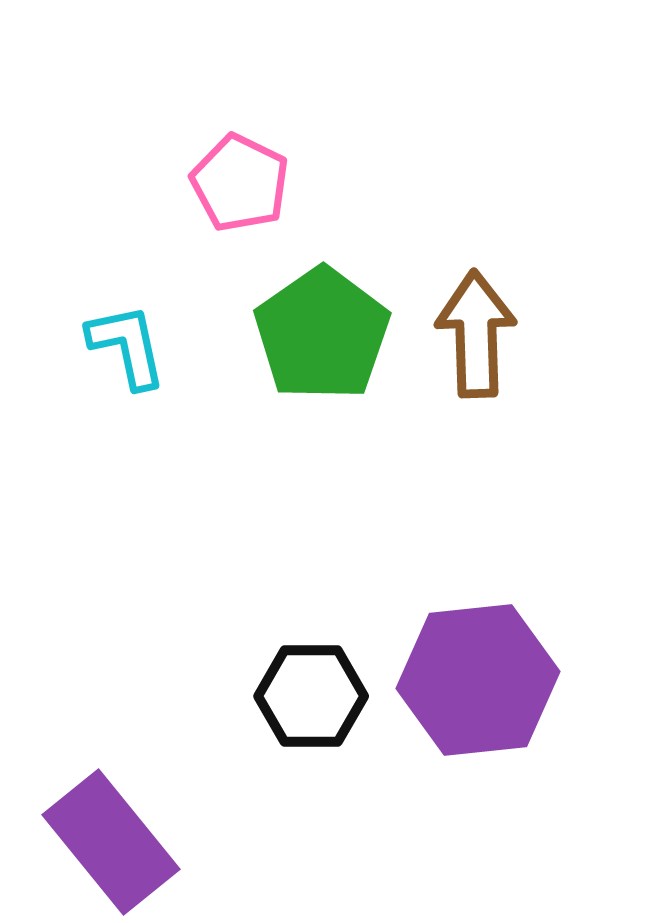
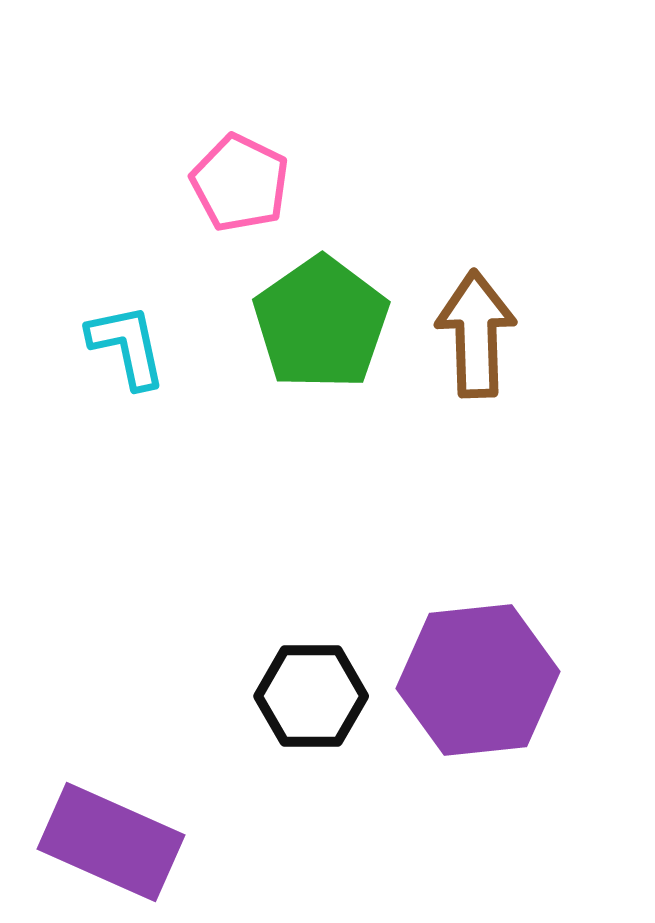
green pentagon: moved 1 px left, 11 px up
purple rectangle: rotated 27 degrees counterclockwise
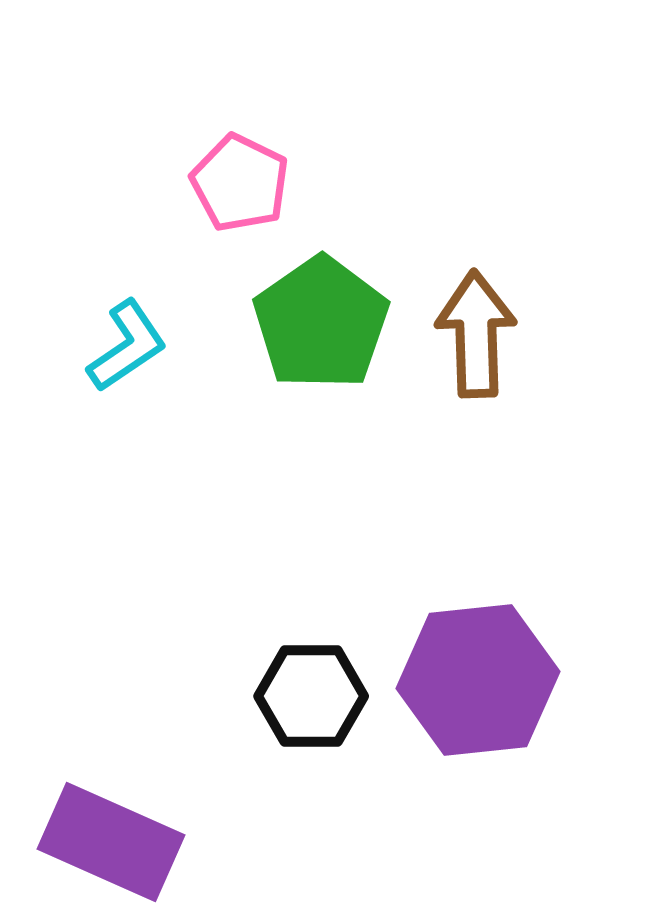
cyan L-shape: rotated 68 degrees clockwise
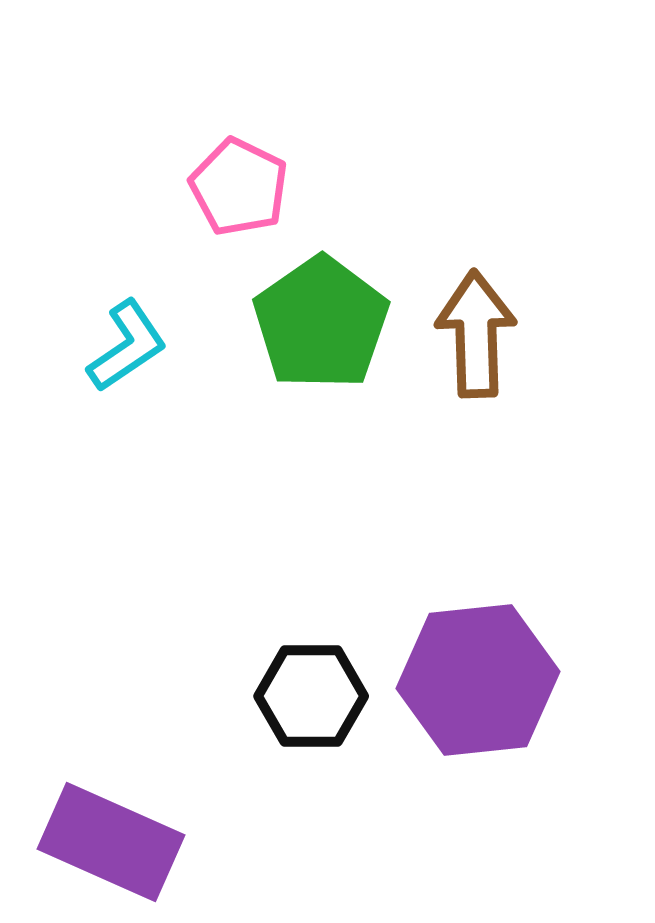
pink pentagon: moved 1 px left, 4 px down
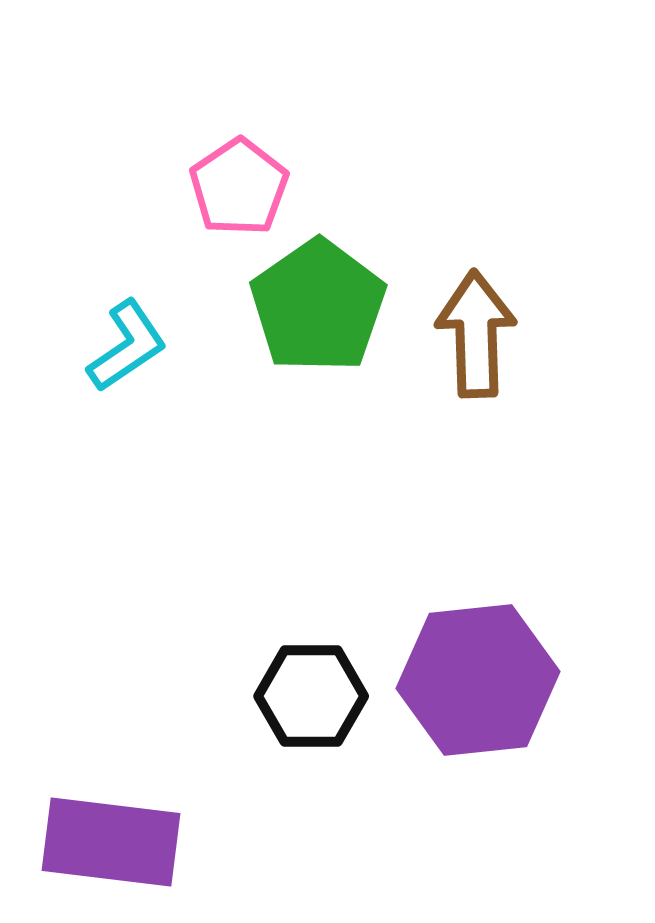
pink pentagon: rotated 12 degrees clockwise
green pentagon: moved 3 px left, 17 px up
purple rectangle: rotated 17 degrees counterclockwise
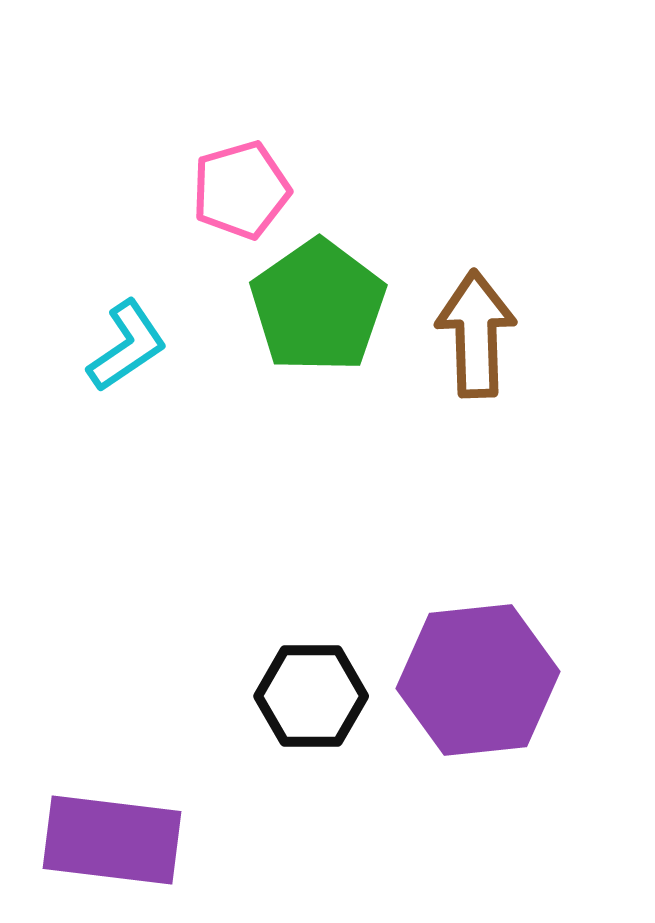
pink pentagon: moved 2 px right, 3 px down; rotated 18 degrees clockwise
purple rectangle: moved 1 px right, 2 px up
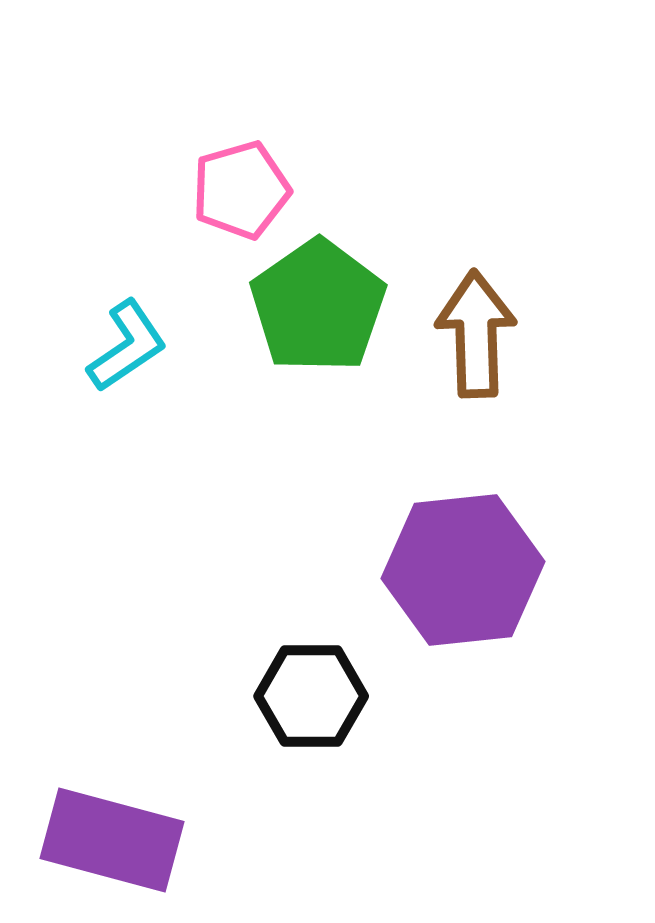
purple hexagon: moved 15 px left, 110 px up
purple rectangle: rotated 8 degrees clockwise
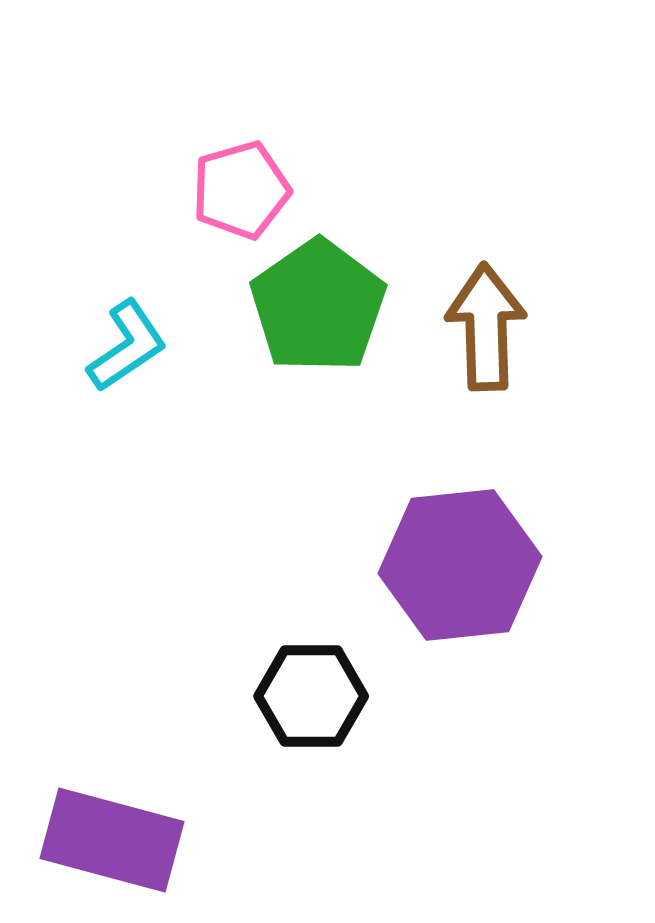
brown arrow: moved 10 px right, 7 px up
purple hexagon: moved 3 px left, 5 px up
